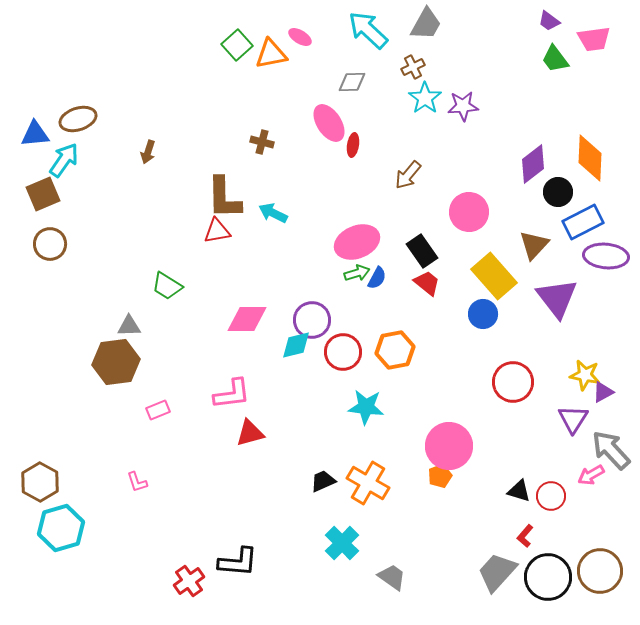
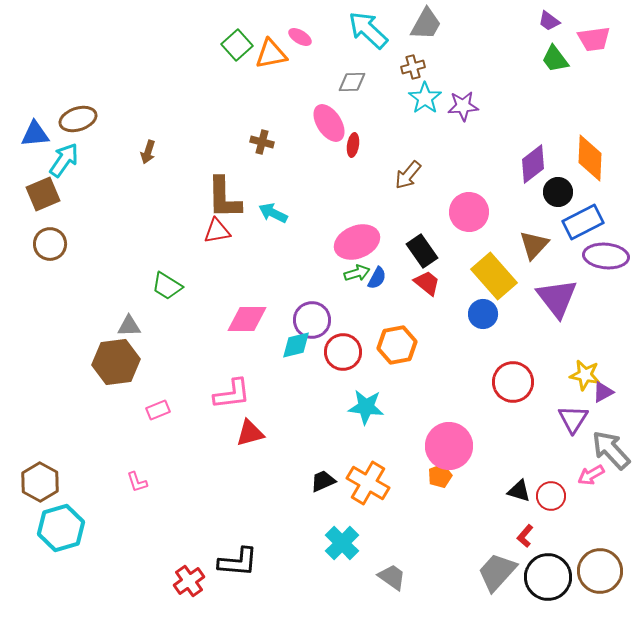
brown cross at (413, 67): rotated 10 degrees clockwise
orange hexagon at (395, 350): moved 2 px right, 5 px up
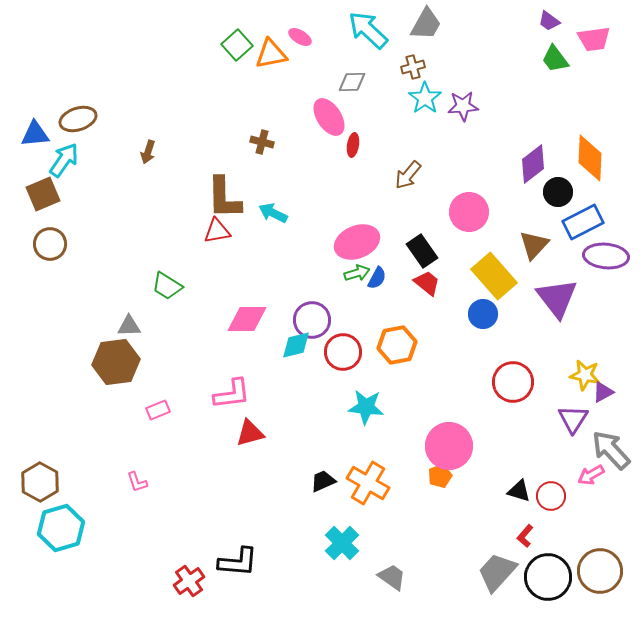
pink ellipse at (329, 123): moved 6 px up
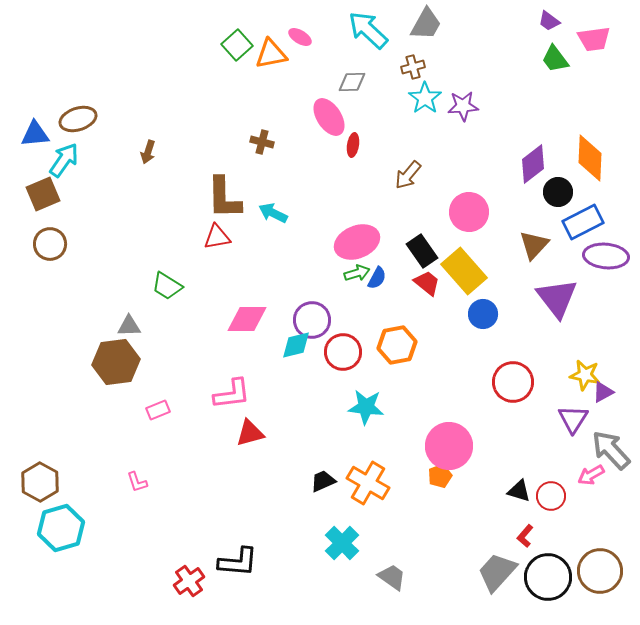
red triangle at (217, 231): moved 6 px down
yellow rectangle at (494, 276): moved 30 px left, 5 px up
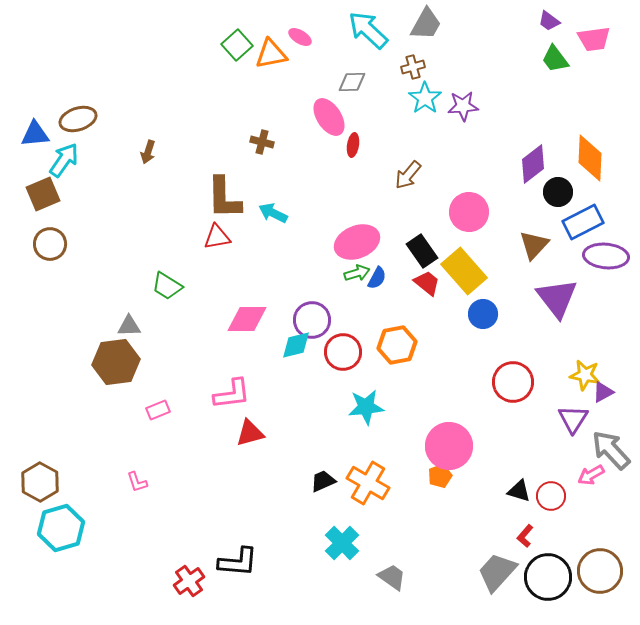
cyan star at (366, 407): rotated 12 degrees counterclockwise
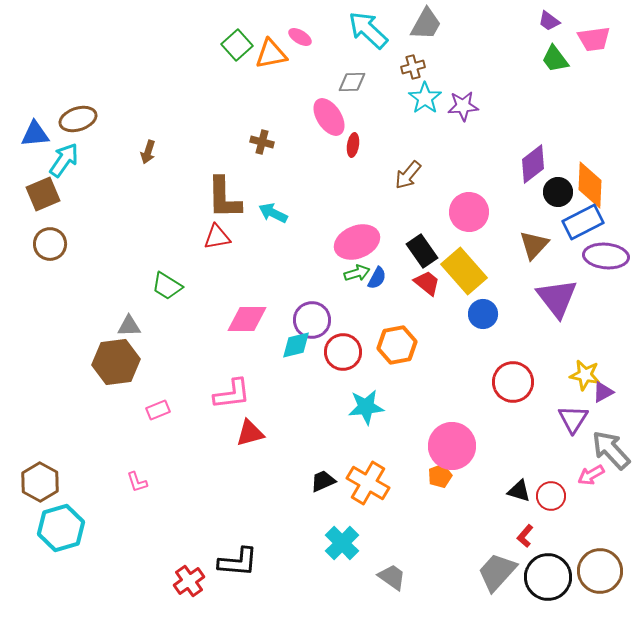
orange diamond at (590, 158): moved 27 px down
pink circle at (449, 446): moved 3 px right
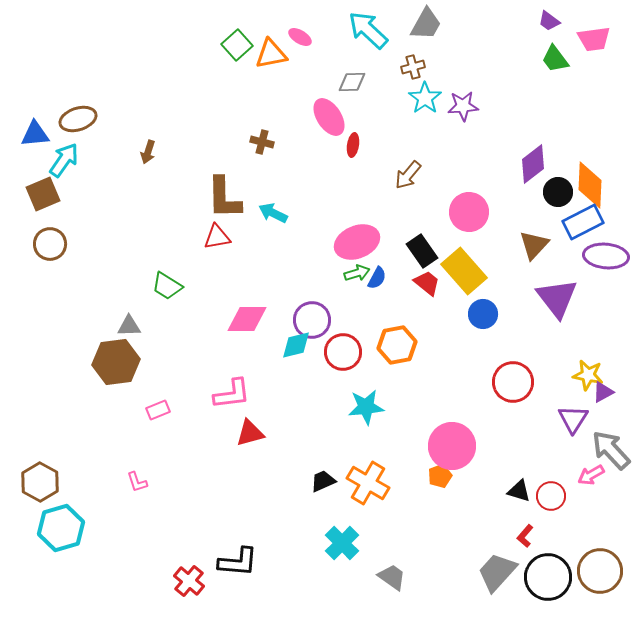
yellow star at (585, 375): moved 3 px right
red cross at (189, 581): rotated 16 degrees counterclockwise
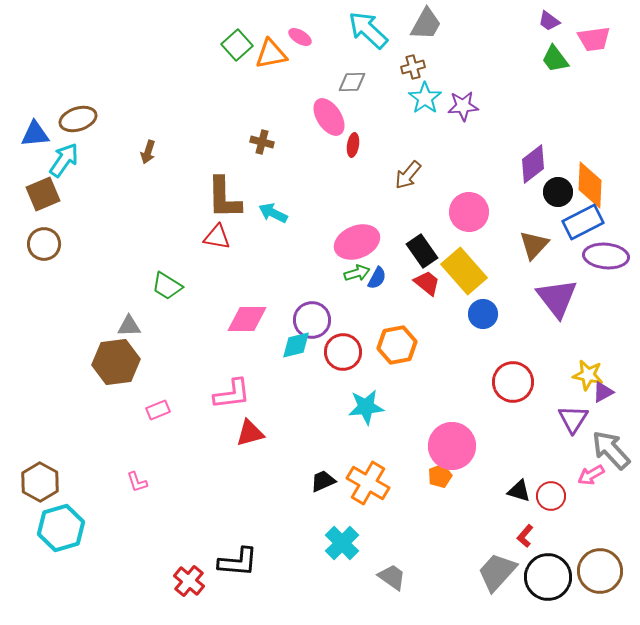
red triangle at (217, 237): rotated 20 degrees clockwise
brown circle at (50, 244): moved 6 px left
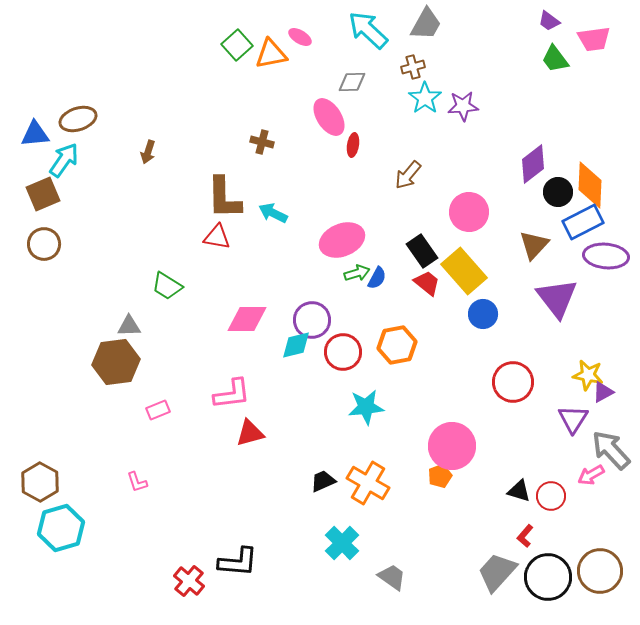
pink ellipse at (357, 242): moved 15 px left, 2 px up
